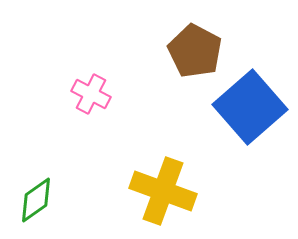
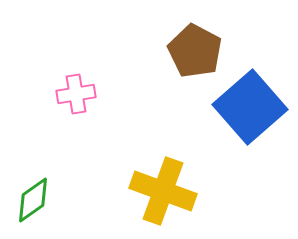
pink cross: moved 15 px left; rotated 36 degrees counterclockwise
green diamond: moved 3 px left
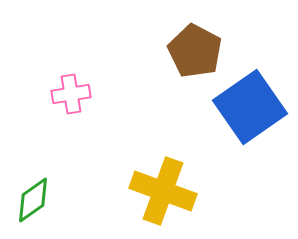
pink cross: moved 5 px left
blue square: rotated 6 degrees clockwise
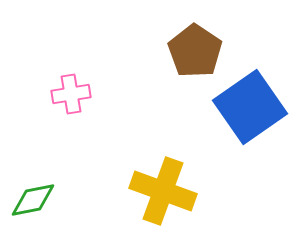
brown pentagon: rotated 6 degrees clockwise
green diamond: rotated 24 degrees clockwise
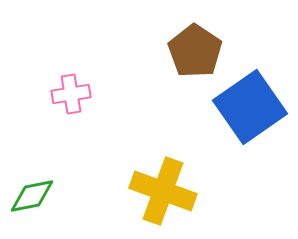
green diamond: moved 1 px left, 4 px up
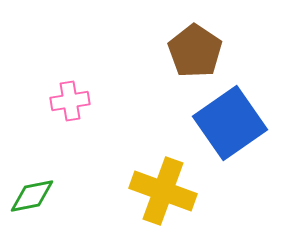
pink cross: moved 1 px left, 7 px down
blue square: moved 20 px left, 16 px down
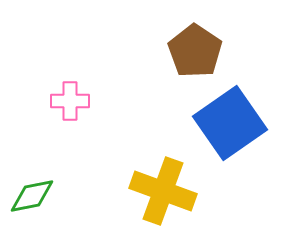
pink cross: rotated 9 degrees clockwise
